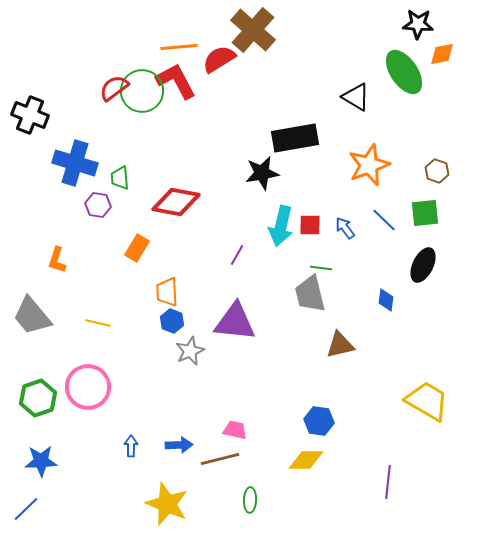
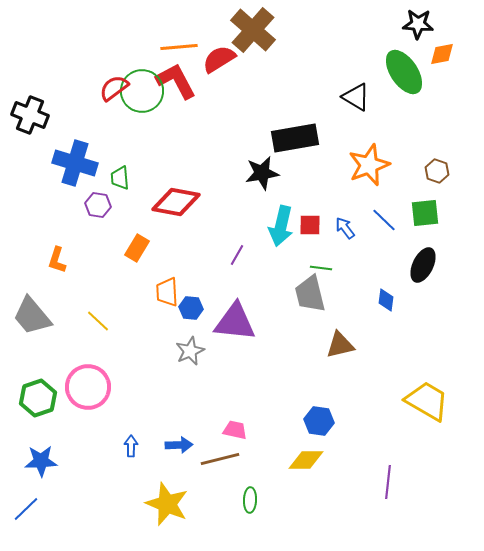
blue hexagon at (172, 321): moved 19 px right, 13 px up; rotated 15 degrees counterclockwise
yellow line at (98, 323): moved 2 px up; rotated 30 degrees clockwise
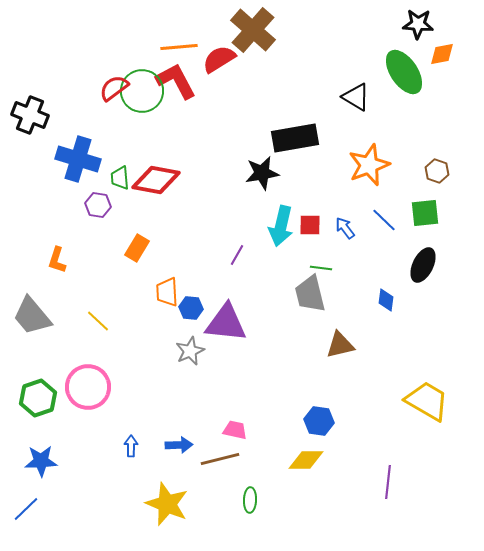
blue cross at (75, 163): moved 3 px right, 4 px up
red diamond at (176, 202): moved 20 px left, 22 px up
purple triangle at (235, 322): moved 9 px left, 1 px down
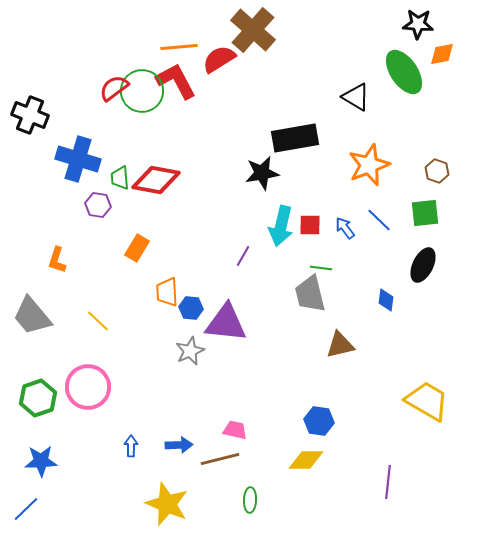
blue line at (384, 220): moved 5 px left
purple line at (237, 255): moved 6 px right, 1 px down
